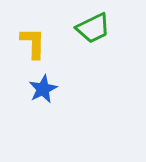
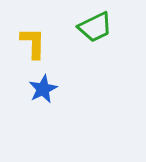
green trapezoid: moved 2 px right, 1 px up
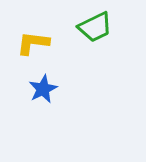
yellow L-shape: rotated 84 degrees counterclockwise
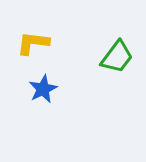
green trapezoid: moved 22 px right, 30 px down; rotated 27 degrees counterclockwise
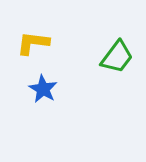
blue star: rotated 16 degrees counterclockwise
